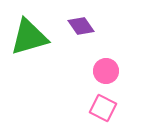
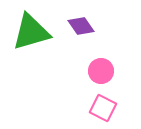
green triangle: moved 2 px right, 5 px up
pink circle: moved 5 px left
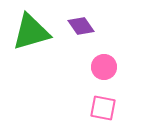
pink circle: moved 3 px right, 4 px up
pink square: rotated 16 degrees counterclockwise
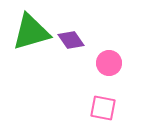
purple diamond: moved 10 px left, 14 px down
pink circle: moved 5 px right, 4 px up
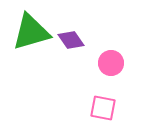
pink circle: moved 2 px right
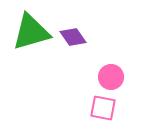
purple diamond: moved 2 px right, 3 px up
pink circle: moved 14 px down
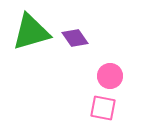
purple diamond: moved 2 px right, 1 px down
pink circle: moved 1 px left, 1 px up
